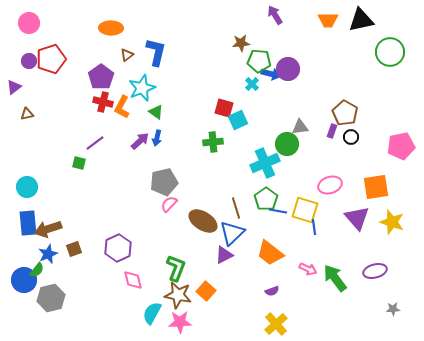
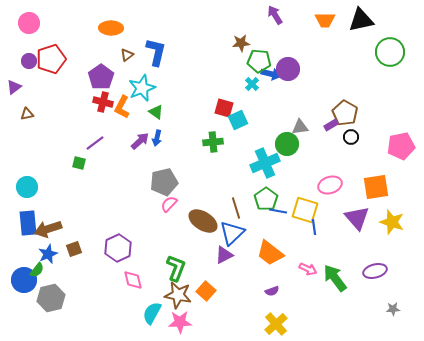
orange trapezoid at (328, 20): moved 3 px left
purple rectangle at (332, 131): moved 1 px left, 6 px up; rotated 40 degrees clockwise
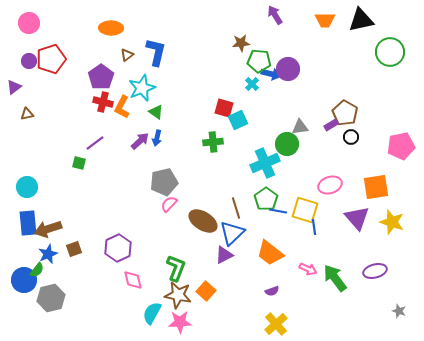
gray star at (393, 309): moved 6 px right, 2 px down; rotated 24 degrees clockwise
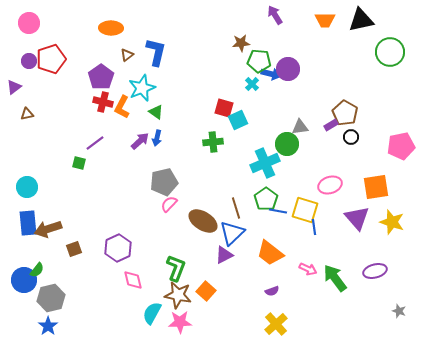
blue star at (48, 254): moved 72 px down; rotated 12 degrees counterclockwise
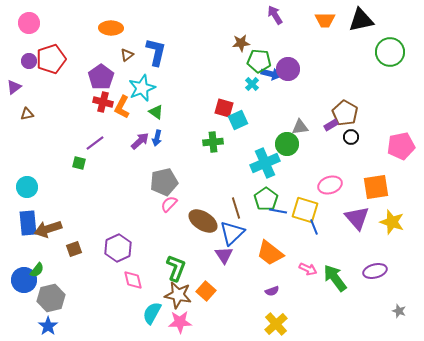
blue line at (314, 227): rotated 14 degrees counterclockwise
purple triangle at (224, 255): rotated 36 degrees counterclockwise
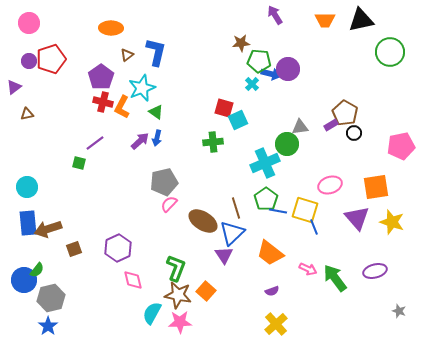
black circle at (351, 137): moved 3 px right, 4 px up
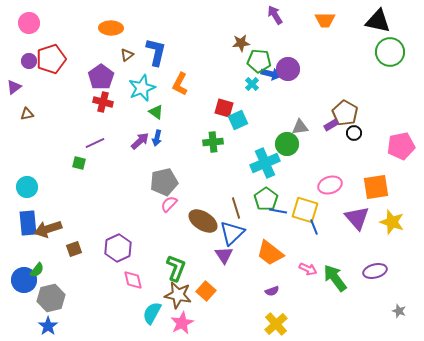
black triangle at (361, 20): moved 17 px right, 1 px down; rotated 24 degrees clockwise
orange L-shape at (122, 107): moved 58 px right, 23 px up
purple line at (95, 143): rotated 12 degrees clockwise
pink star at (180, 322): moved 2 px right, 1 px down; rotated 25 degrees counterclockwise
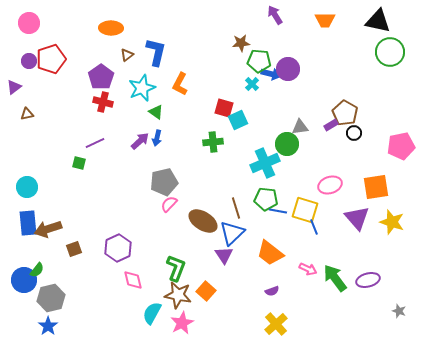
green pentagon at (266, 199): rotated 30 degrees counterclockwise
purple ellipse at (375, 271): moved 7 px left, 9 px down
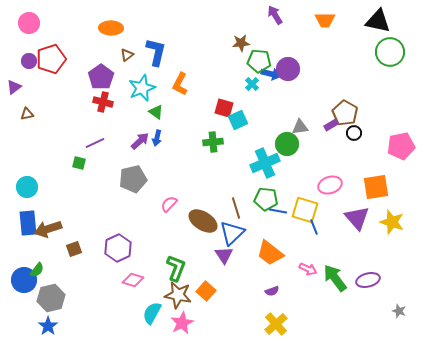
gray pentagon at (164, 182): moved 31 px left, 3 px up
pink diamond at (133, 280): rotated 60 degrees counterclockwise
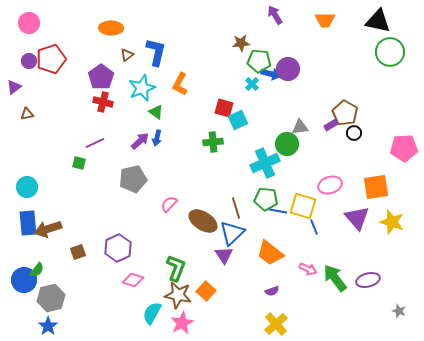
pink pentagon at (401, 146): moved 3 px right, 2 px down; rotated 8 degrees clockwise
yellow square at (305, 210): moved 2 px left, 4 px up
brown square at (74, 249): moved 4 px right, 3 px down
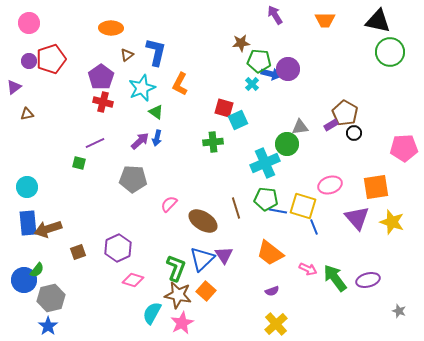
gray pentagon at (133, 179): rotated 16 degrees clockwise
blue triangle at (232, 233): moved 30 px left, 26 px down
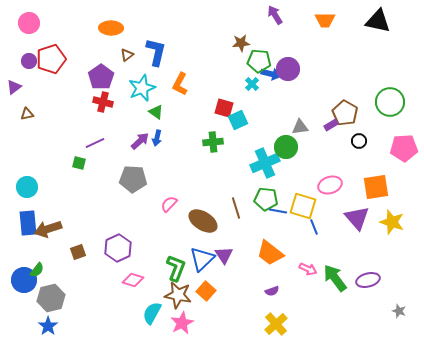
green circle at (390, 52): moved 50 px down
black circle at (354, 133): moved 5 px right, 8 px down
green circle at (287, 144): moved 1 px left, 3 px down
